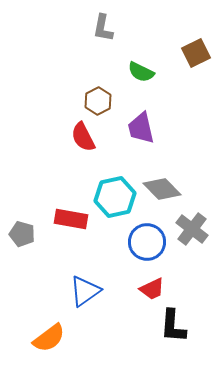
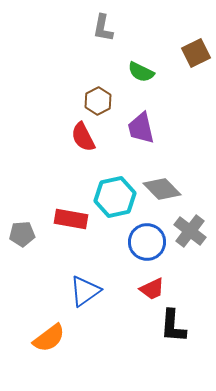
gray cross: moved 2 px left, 2 px down
gray pentagon: rotated 20 degrees counterclockwise
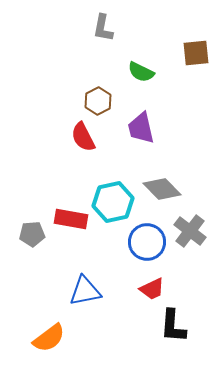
brown square: rotated 20 degrees clockwise
cyan hexagon: moved 2 px left, 5 px down
gray pentagon: moved 10 px right
blue triangle: rotated 24 degrees clockwise
